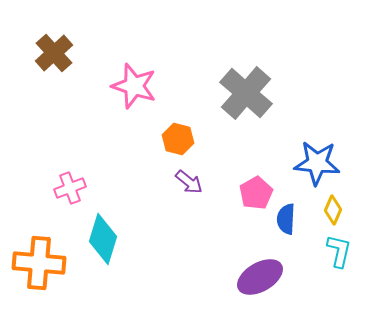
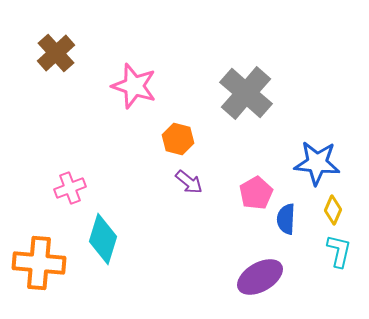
brown cross: moved 2 px right
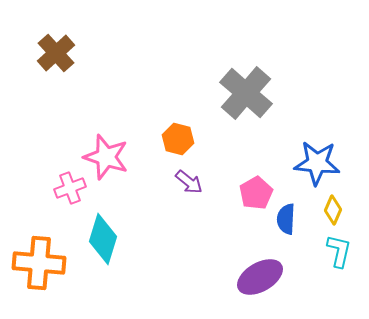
pink star: moved 28 px left, 71 px down
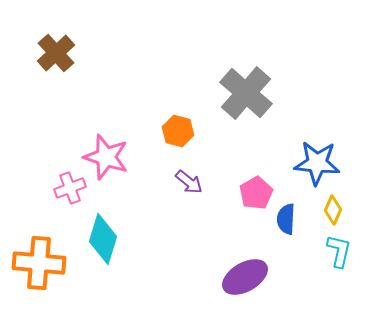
orange hexagon: moved 8 px up
purple ellipse: moved 15 px left
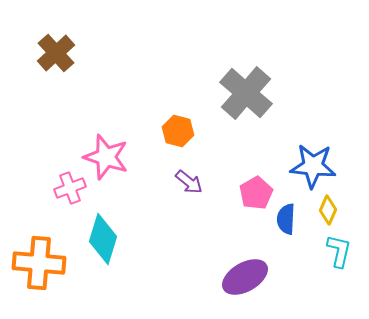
blue star: moved 4 px left, 3 px down
yellow diamond: moved 5 px left
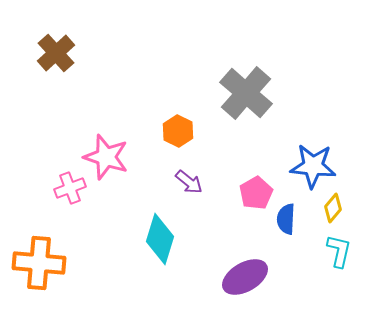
orange hexagon: rotated 12 degrees clockwise
yellow diamond: moved 5 px right, 2 px up; rotated 16 degrees clockwise
cyan diamond: moved 57 px right
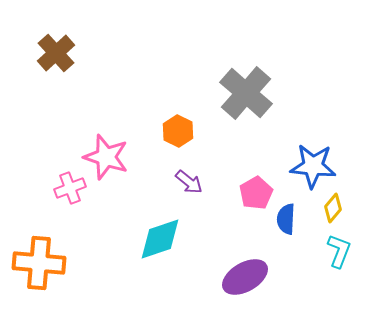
cyan diamond: rotated 54 degrees clockwise
cyan L-shape: rotated 8 degrees clockwise
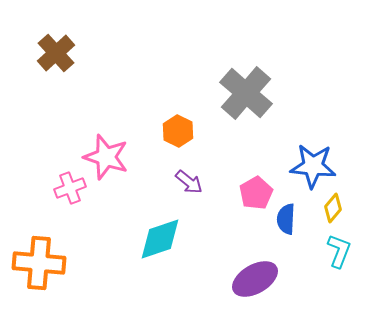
purple ellipse: moved 10 px right, 2 px down
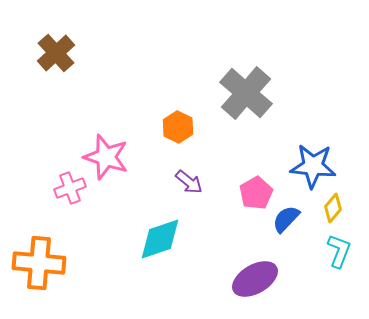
orange hexagon: moved 4 px up
blue semicircle: rotated 40 degrees clockwise
